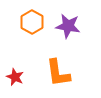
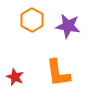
orange hexagon: moved 2 px up
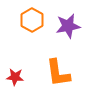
purple star: rotated 20 degrees counterclockwise
red star: rotated 18 degrees counterclockwise
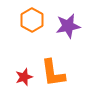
orange L-shape: moved 5 px left
red star: moved 9 px right; rotated 24 degrees counterclockwise
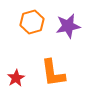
orange hexagon: moved 2 px down; rotated 15 degrees clockwise
red star: moved 8 px left, 1 px down; rotated 12 degrees counterclockwise
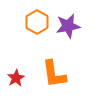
orange hexagon: moved 5 px right; rotated 15 degrees counterclockwise
orange L-shape: moved 1 px right, 1 px down
